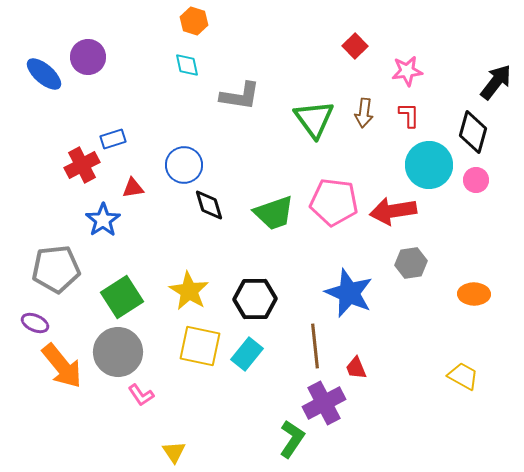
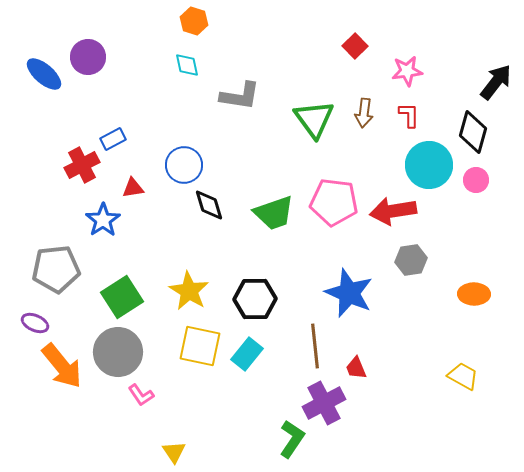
blue rectangle at (113, 139): rotated 10 degrees counterclockwise
gray hexagon at (411, 263): moved 3 px up
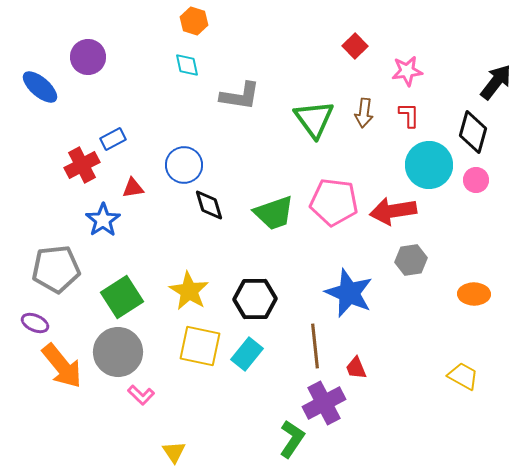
blue ellipse at (44, 74): moved 4 px left, 13 px down
pink L-shape at (141, 395): rotated 12 degrees counterclockwise
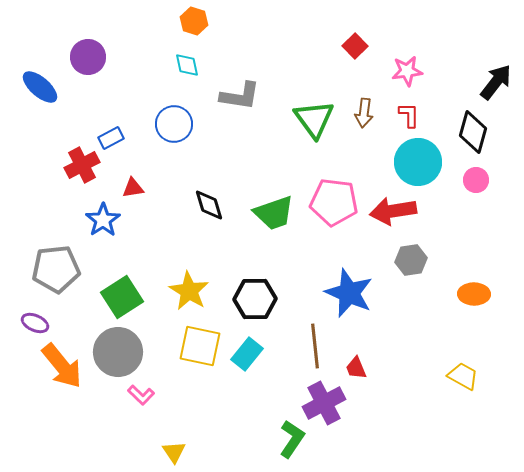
blue rectangle at (113, 139): moved 2 px left, 1 px up
blue circle at (184, 165): moved 10 px left, 41 px up
cyan circle at (429, 165): moved 11 px left, 3 px up
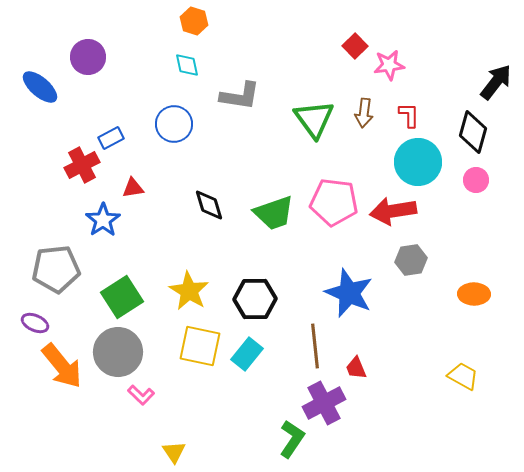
pink star at (407, 71): moved 18 px left, 6 px up
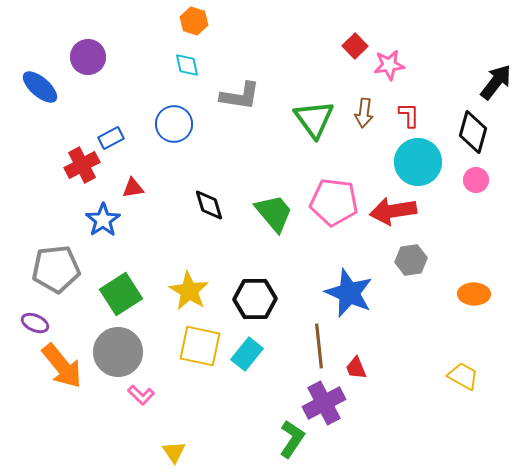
green trapezoid at (274, 213): rotated 111 degrees counterclockwise
green square at (122, 297): moved 1 px left, 3 px up
brown line at (315, 346): moved 4 px right
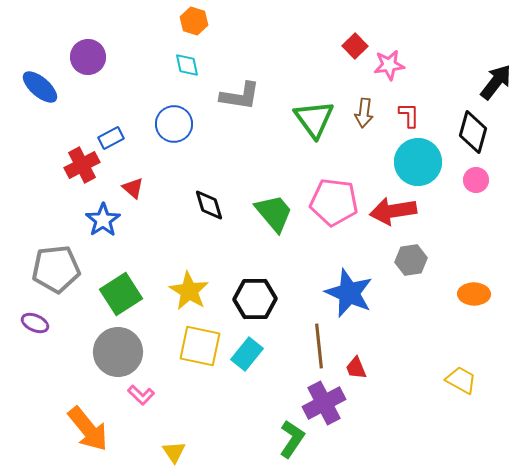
red triangle at (133, 188): rotated 50 degrees clockwise
orange arrow at (62, 366): moved 26 px right, 63 px down
yellow trapezoid at (463, 376): moved 2 px left, 4 px down
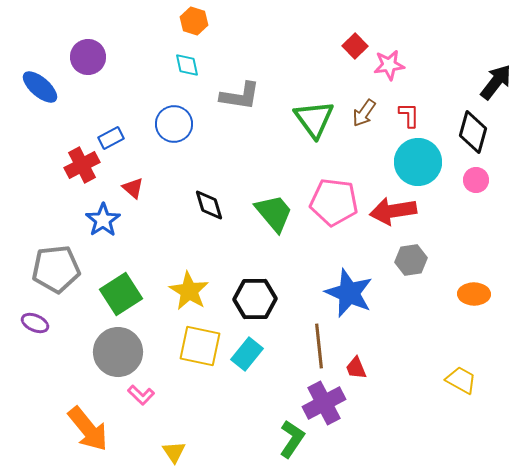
brown arrow at (364, 113): rotated 28 degrees clockwise
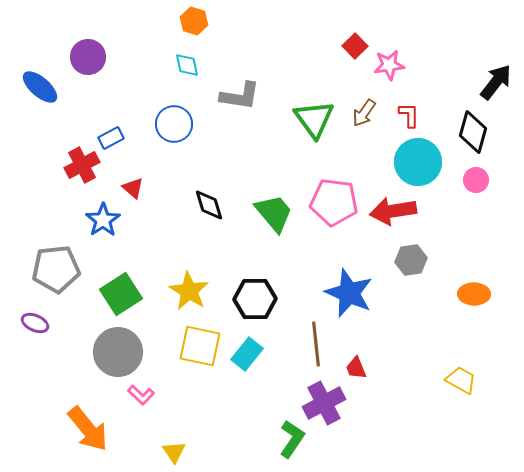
brown line at (319, 346): moved 3 px left, 2 px up
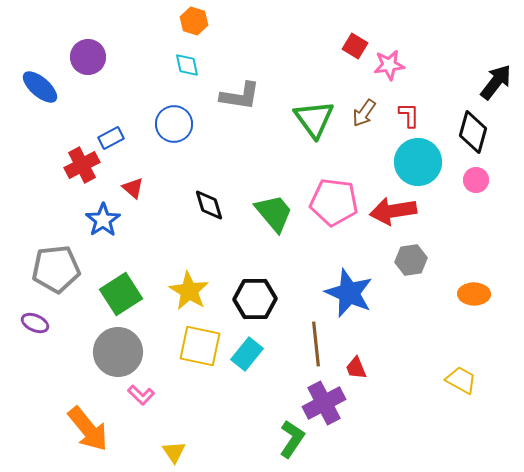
red square at (355, 46): rotated 15 degrees counterclockwise
